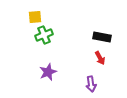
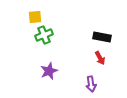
purple star: moved 1 px right, 1 px up
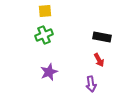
yellow square: moved 10 px right, 6 px up
red arrow: moved 1 px left, 2 px down
purple star: moved 1 px down
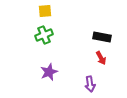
red arrow: moved 2 px right, 2 px up
purple arrow: moved 1 px left
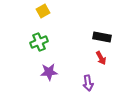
yellow square: moved 2 px left; rotated 24 degrees counterclockwise
green cross: moved 5 px left, 7 px down
purple star: rotated 18 degrees clockwise
purple arrow: moved 2 px left, 1 px up
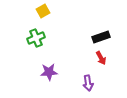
black rectangle: moved 1 px left; rotated 30 degrees counterclockwise
green cross: moved 3 px left, 4 px up
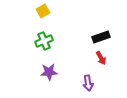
green cross: moved 8 px right, 3 px down
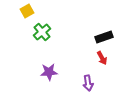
yellow square: moved 16 px left
black rectangle: moved 3 px right
green cross: moved 2 px left, 9 px up; rotated 18 degrees counterclockwise
red arrow: moved 1 px right
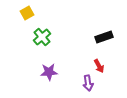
yellow square: moved 2 px down
green cross: moved 5 px down
red arrow: moved 3 px left, 8 px down
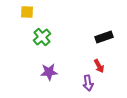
yellow square: moved 1 px up; rotated 32 degrees clockwise
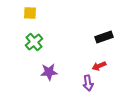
yellow square: moved 3 px right, 1 px down
green cross: moved 8 px left, 5 px down
red arrow: rotated 96 degrees clockwise
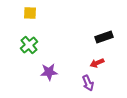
green cross: moved 5 px left, 3 px down
red arrow: moved 2 px left, 3 px up
purple arrow: rotated 14 degrees counterclockwise
